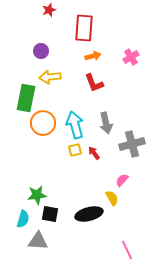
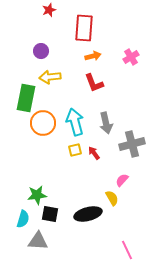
cyan arrow: moved 3 px up
black ellipse: moved 1 px left
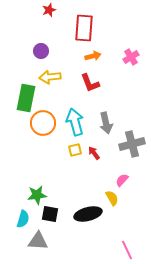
red L-shape: moved 4 px left
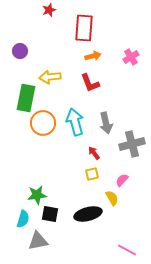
purple circle: moved 21 px left
yellow square: moved 17 px right, 24 px down
gray triangle: rotated 15 degrees counterclockwise
pink line: rotated 36 degrees counterclockwise
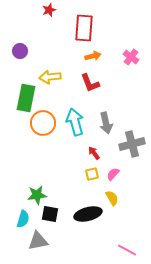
pink cross: rotated 21 degrees counterclockwise
pink semicircle: moved 9 px left, 6 px up
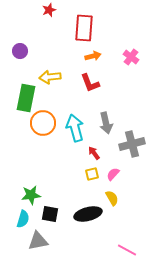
cyan arrow: moved 6 px down
green star: moved 6 px left
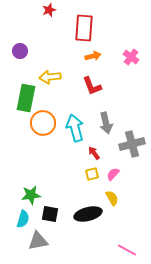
red L-shape: moved 2 px right, 3 px down
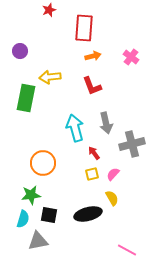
orange circle: moved 40 px down
black square: moved 1 px left, 1 px down
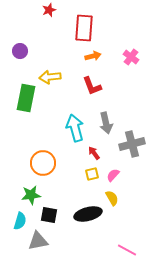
pink semicircle: moved 1 px down
cyan semicircle: moved 3 px left, 2 px down
